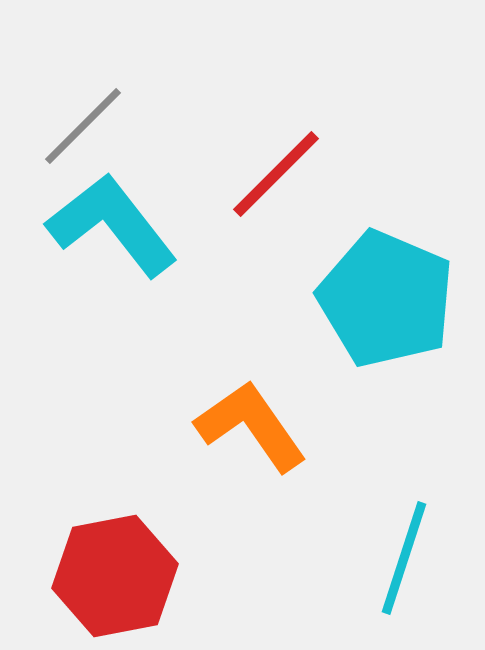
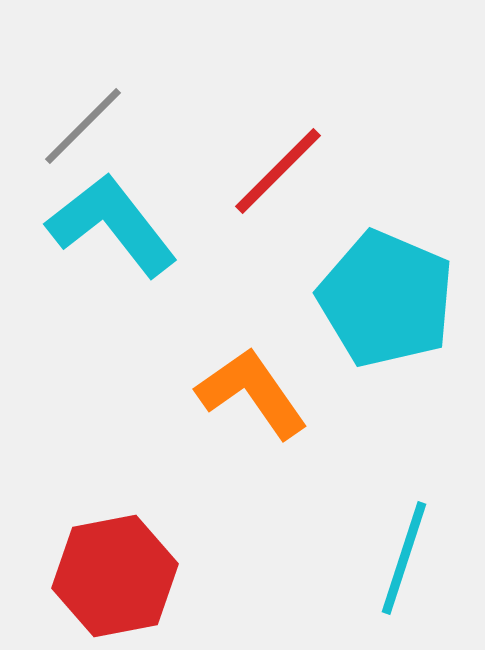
red line: moved 2 px right, 3 px up
orange L-shape: moved 1 px right, 33 px up
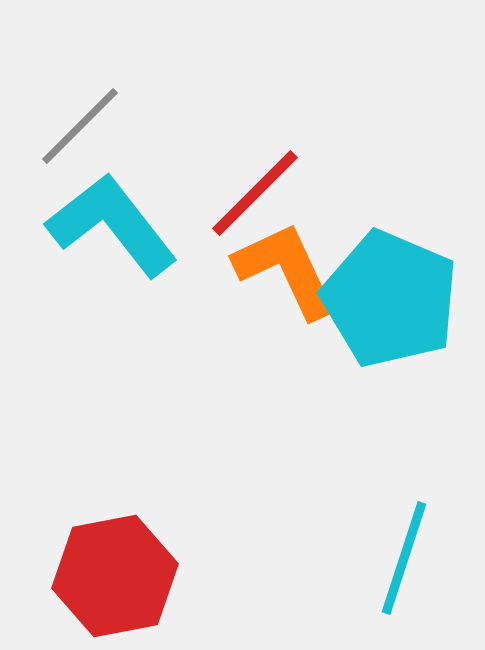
gray line: moved 3 px left
red line: moved 23 px left, 22 px down
cyan pentagon: moved 4 px right
orange L-shape: moved 34 px right, 123 px up; rotated 10 degrees clockwise
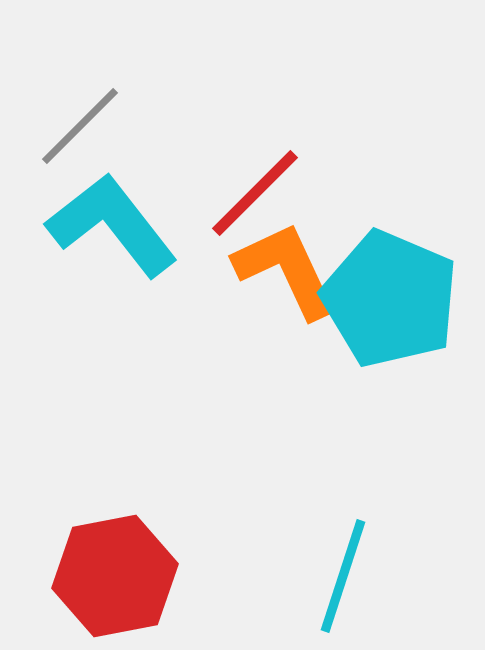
cyan line: moved 61 px left, 18 px down
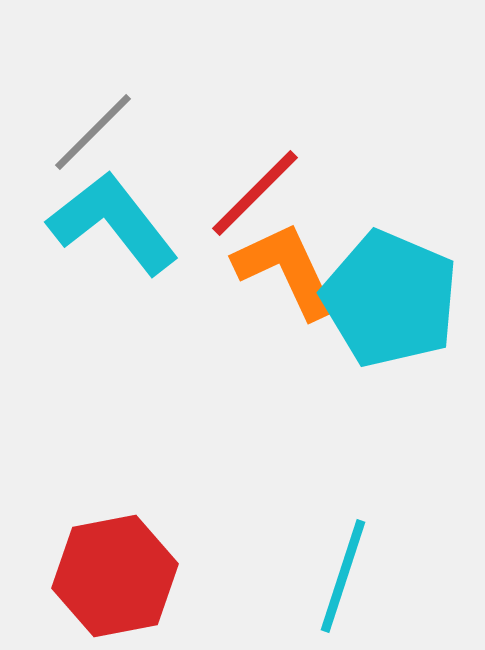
gray line: moved 13 px right, 6 px down
cyan L-shape: moved 1 px right, 2 px up
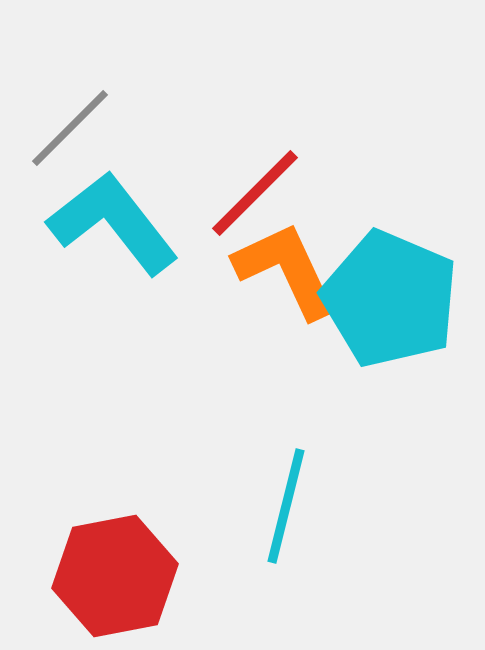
gray line: moved 23 px left, 4 px up
cyan line: moved 57 px left, 70 px up; rotated 4 degrees counterclockwise
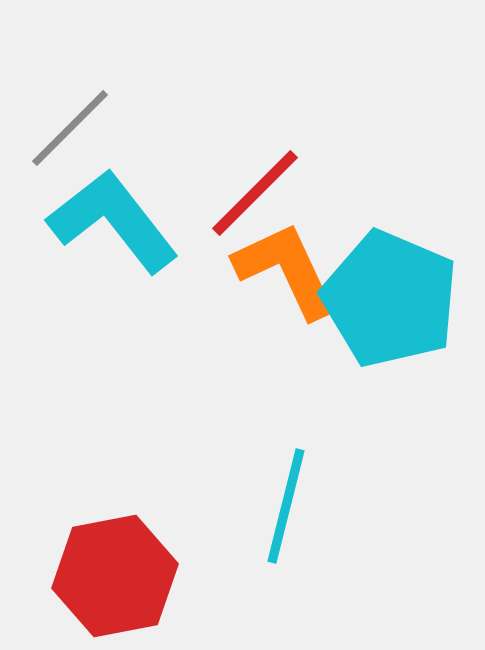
cyan L-shape: moved 2 px up
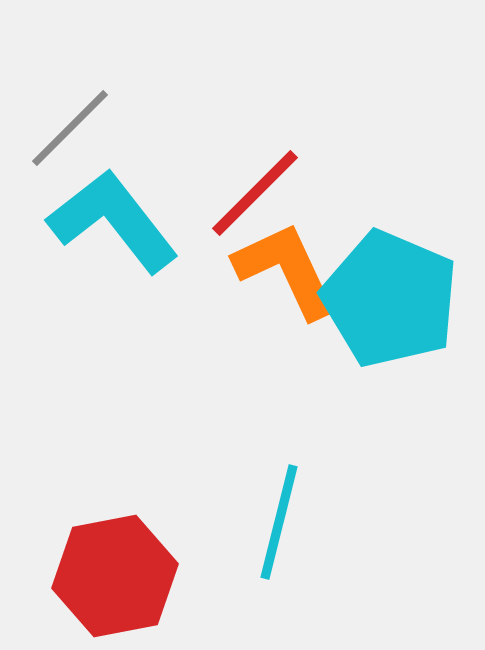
cyan line: moved 7 px left, 16 px down
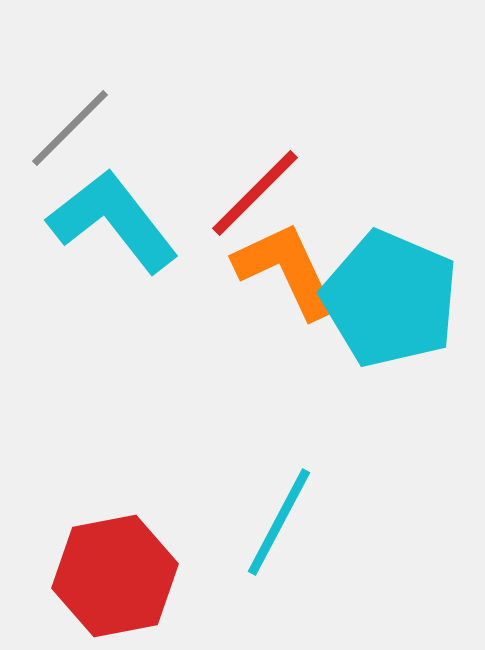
cyan line: rotated 14 degrees clockwise
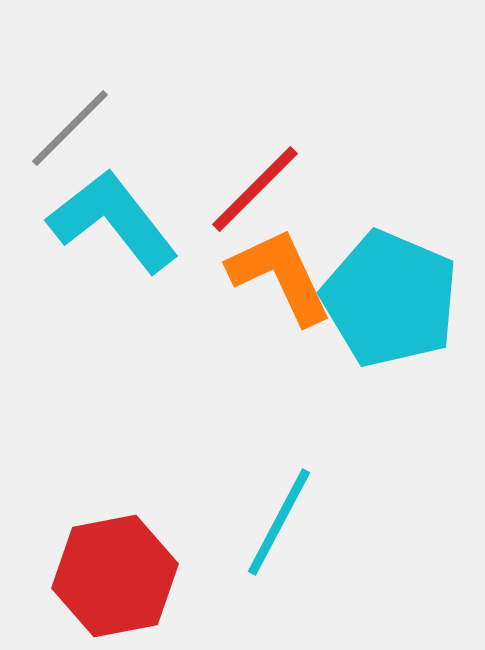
red line: moved 4 px up
orange L-shape: moved 6 px left, 6 px down
